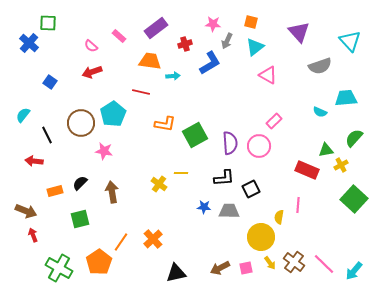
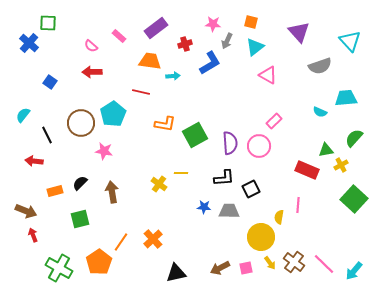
red arrow at (92, 72): rotated 18 degrees clockwise
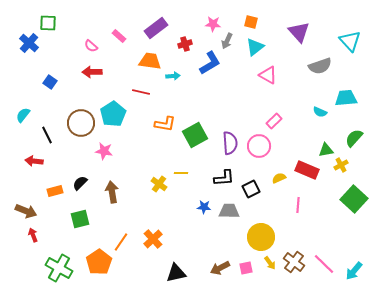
yellow semicircle at (279, 217): moved 39 px up; rotated 56 degrees clockwise
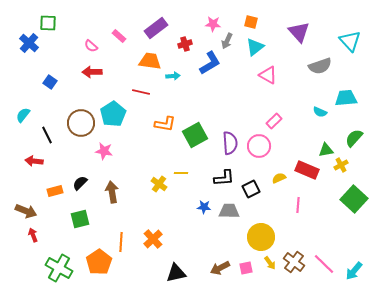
orange line at (121, 242): rotated 30 degrees counterclockwise
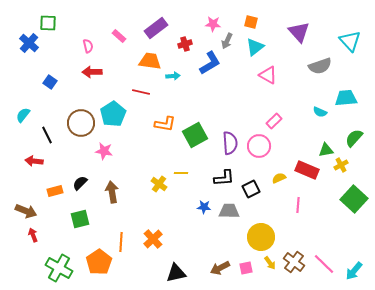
pink semicircle at (91, 46): moved 3 px left; rotated 144 degrees counterclockwise
